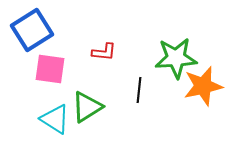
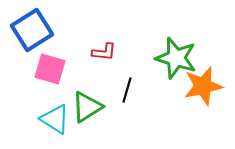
green star: rotated 21 degrees clockwise
pink square: rotated 8 degrees clockwise
black line: moved 12 px left; rotated 10 degrees clockwise
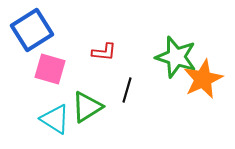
green star: moved 1 px up
orange star: moved 7 px up; rotated 12 degrees counterclockwise
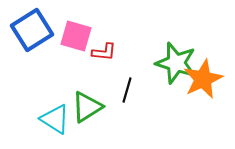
green star: moved 6 px down
pink square: moved 26 px right, 33 px up
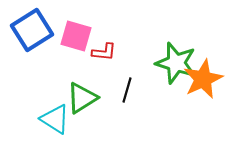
green triangle: moved 5 px left, 9 px up
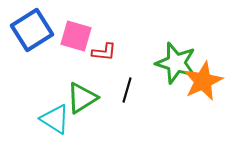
orange star: moved 2 px down
